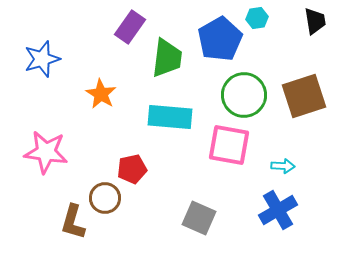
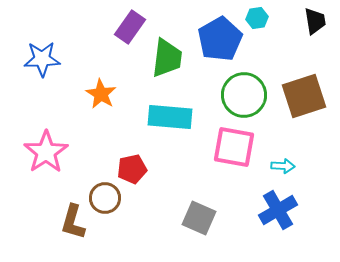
blue star: rotated 15 degrees clockwise
pink square: moved 5 px right, 2 px down
pink star: rotated 30 degrees clockwise
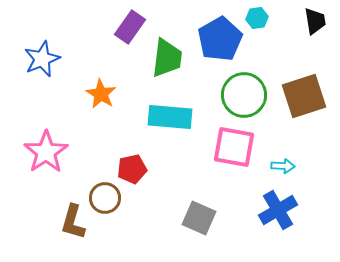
blue star: rotated 21 degrees counterclockwise
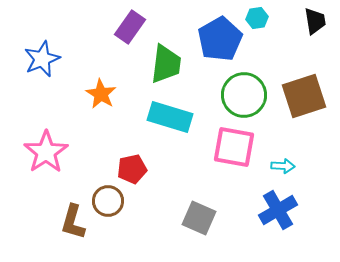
green trapezoid: moved 1 px left, 6 px down
cyan rectangle: rotated 12 degrees clockwise
brown circle: moved 3 px right, 3 px down
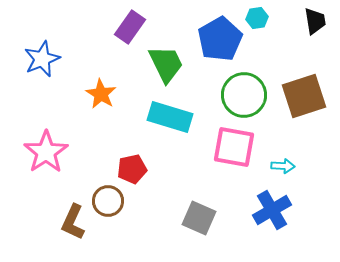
green trapezoid: rotated 33 degrees counterclockwise
blue cross: moved 6 px left
brown L-shape: rotated 9 degrees clockwise
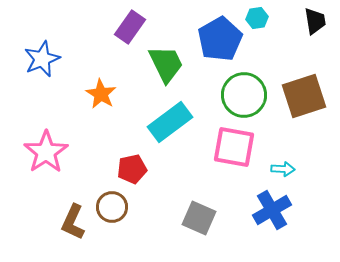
cyan rectangle: moved 5 px down; rotated 54 degrees counterclockwise
cyan arrow: moved 3 px down
brown circle: moved 4 px right, 6 px down
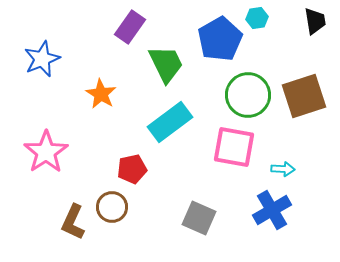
green circle: moved 4 px right
